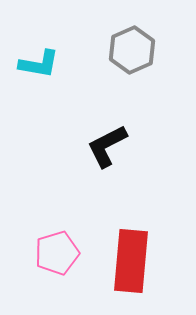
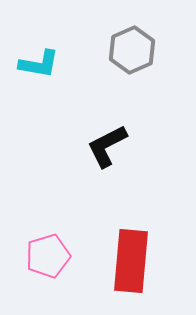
pink pentagon: moved 9 px left, 3 px down
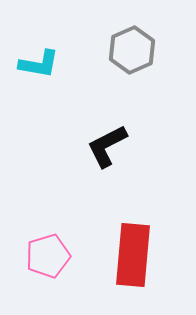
red rectangle: moved 2 px right, 6 px up
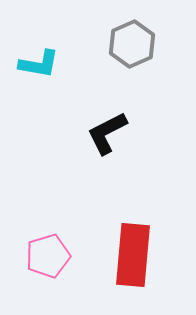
gray hexagon: moved 6 px up
black L-shape: moved 13 px up
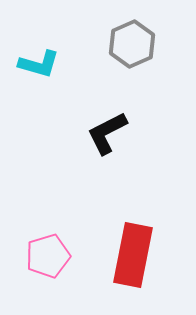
cyan L-shape: rotated 6 degrees clockwise
red rectangle: rotated 6 degrees clockwise
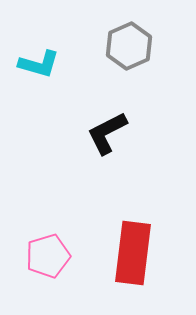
gray hexagon: moved 3 px left, 2 px down
red rectangle: moved 2 px up; rotated 4 degrees counterclockwise
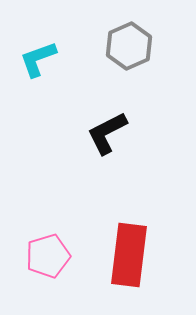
cyan L-shape: moved 1 px left, 5 px up; rotated 144 degrees clockwise
red rectangle: moved 4 px left, 2 px down
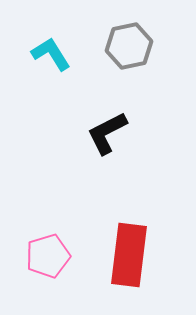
gray hexagon: rotated 12 degrees clockwise
cyan L-shape: moved 13 px right, 5 px up; rotated 78 degrees clockwise
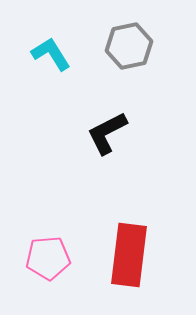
pink pentagon: moved 2 px down; rotated 12 degrees clockwise
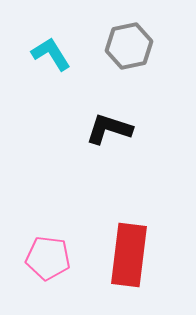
black L-shape: moved 2 px right, 4 px up; rotated 45 degrees clockwise
pink pentagon: rotated 12 degrees clockwise
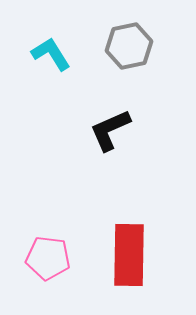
black L-shape: moved 1 px right, 1 px down; rotated 42 degrees counterclockwise
red rectangle: rotated 6 degrees counterclockwise
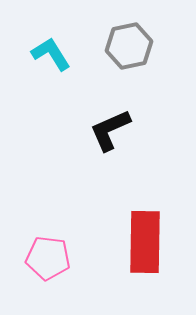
red rectangle: moved 16 px right, 13 px up
